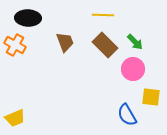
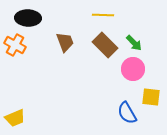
green arrow: moved 1 px left, 1 px down
blue semicircle: moved 2 px up
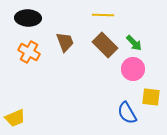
orange cross: moved 14 px right, 7 px down
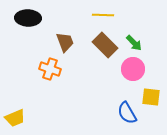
orange cross: moved 21 px right, 17 px down; rotated 10 degrees counterclockwise
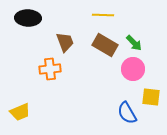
brown rectangle: rotated 15 degrees counterclockwise
orange cross: rotated 25 degrees counterclockwise
yellow trapezoid: moved 5 px right, 6 px up
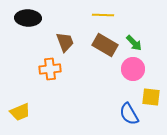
blue semicircle: moved 2 px right, 1 px down
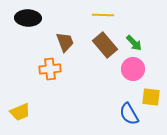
brown rectangle: rotated 20 degrees clockwise
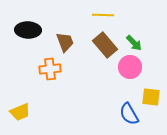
black ellipse: moved 12 px down
pink circle: moved 3 px left, 2 px up
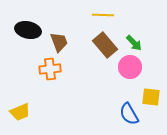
black ellipse: rotated 10 degrees clockwise
brown trapezoid: moved 6 px left
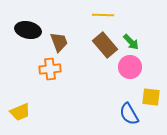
green arrow: moved 3 px left, 1 px up
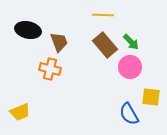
orange cross: rotated 20 degrees clockwise
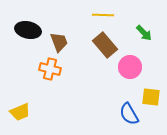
green arrow: moved 13 px right, 9 px up
